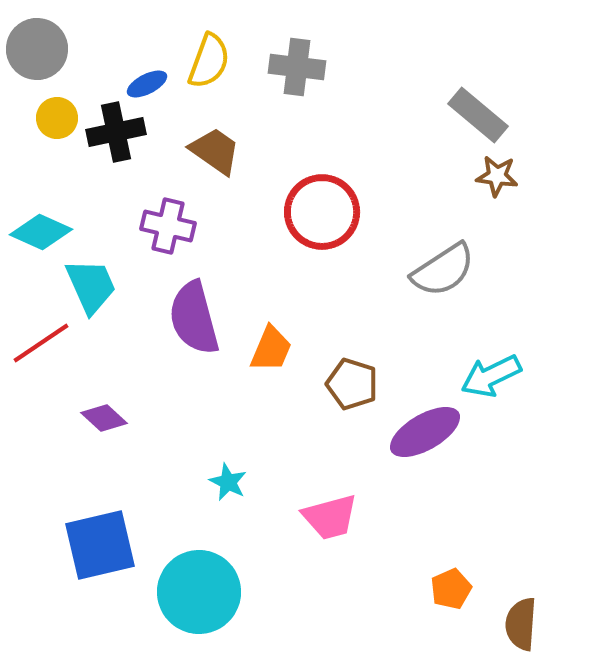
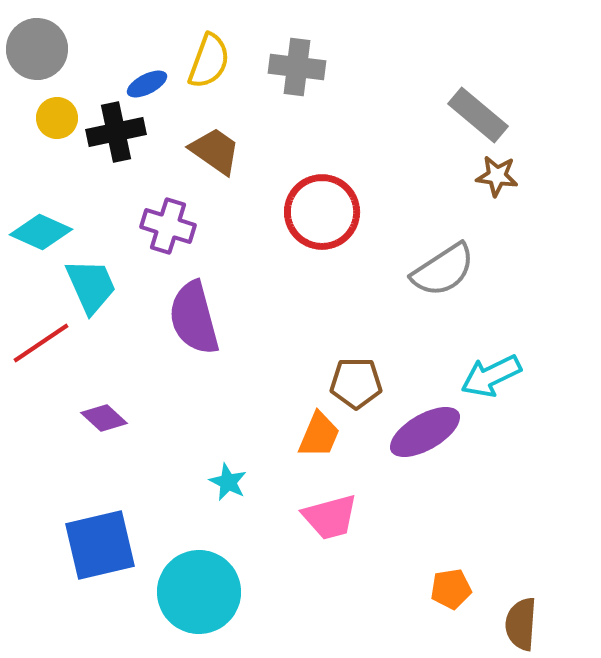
purple cross: rotated 4 degrees clockwise
orange trapezoid: moved 48 px right, 86 px down
brown pentagon: moved 4 px right, 1 px up; rotated 18 degrees counterclockwise
orange pentagon: rotated 15 degrees clockwise
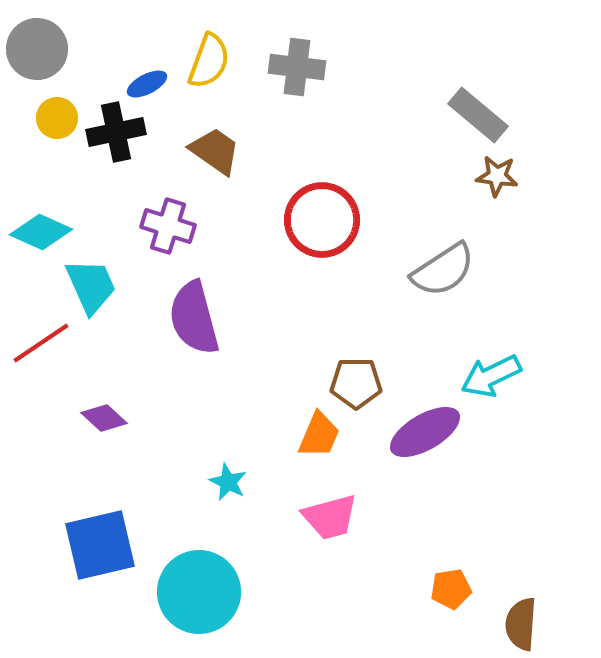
red circle: moved 8 px down
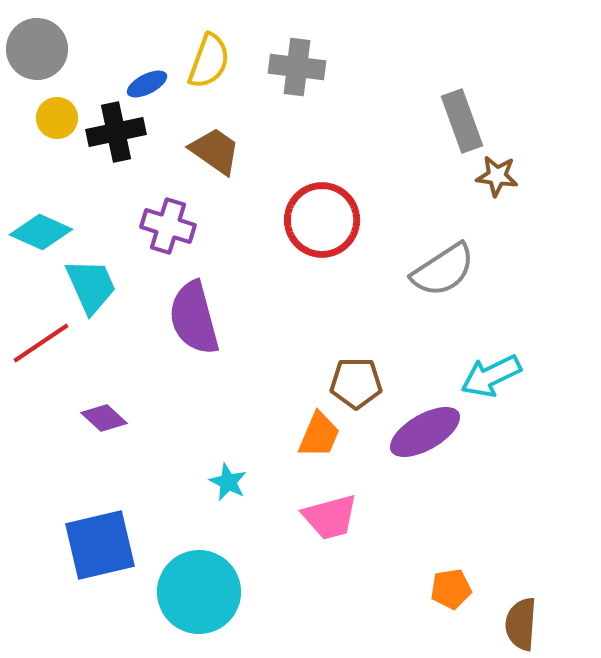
gray rectangle: moved 16 px left, 6 px down; rotated 30 degrees clockwise
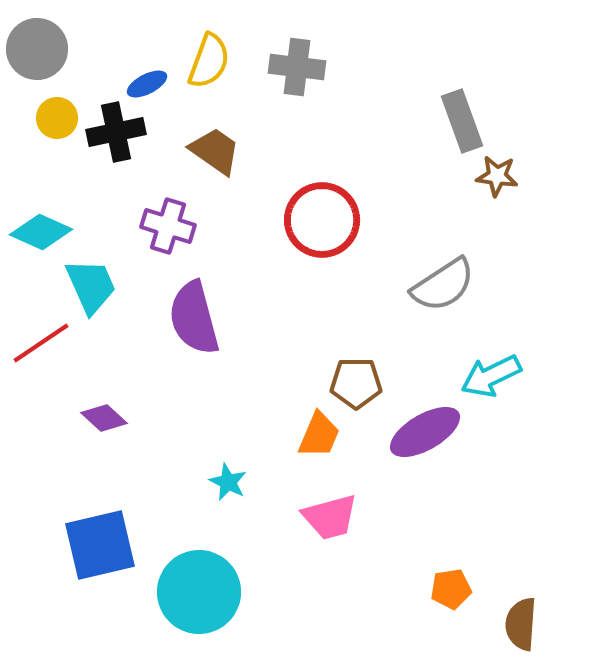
gray semicircle: moved 15 px down
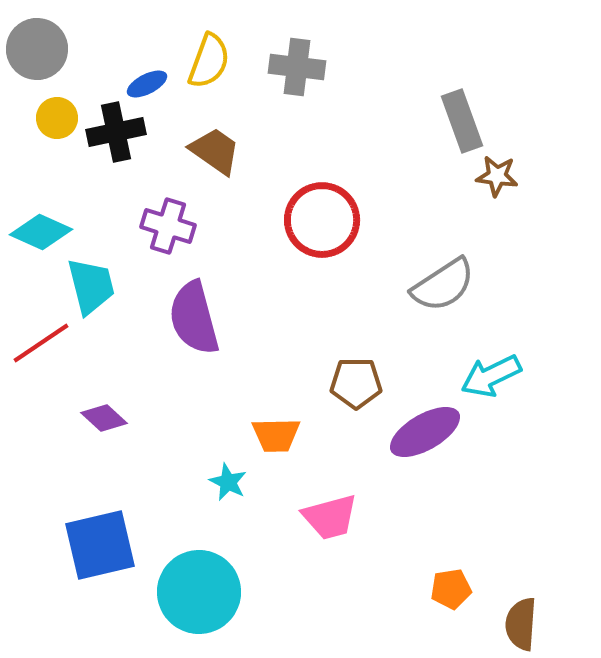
cyan trapezoid: rotated 10 degrees clockwise
orange trapezoid: moved 43 px left; rotated 66 degrees clockwise
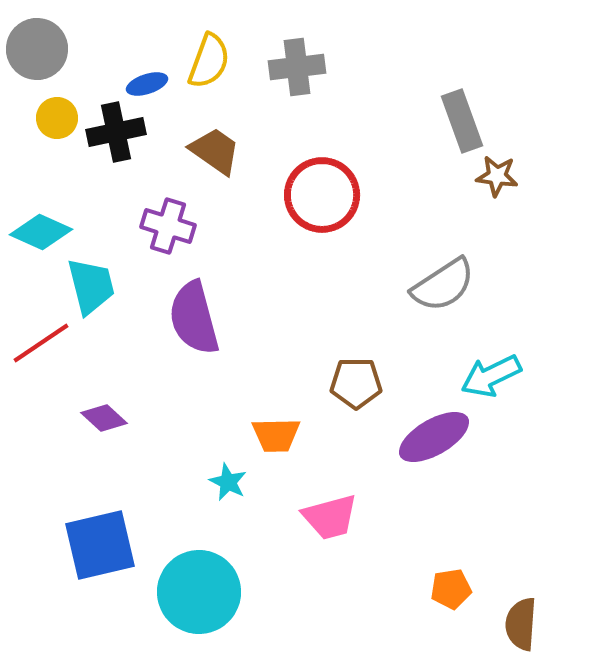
gray cross: rotated 14 degrees counterclockwise
blue ellipse: rotated 9 degrees clockwise
red circle: moved 25 px up
purple ellipse: moved 9 px right, 5 px down
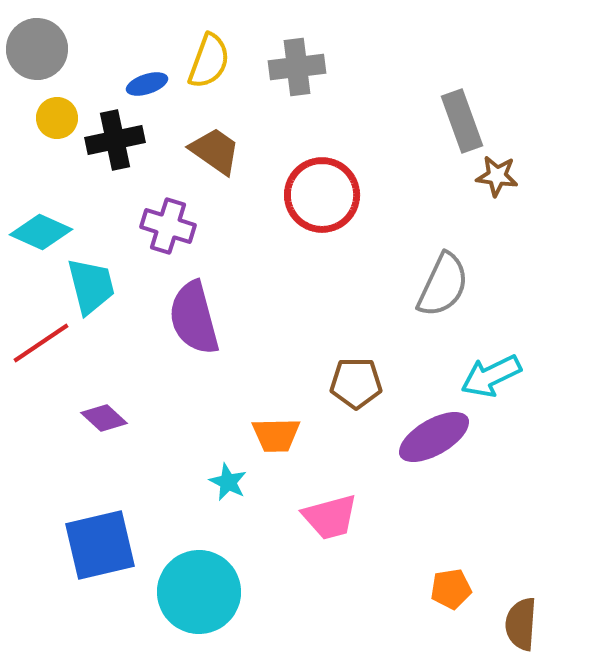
black cross: moved 1 px left, 8 px down
gray semicircle: rotated 32 degrees counterclockwise
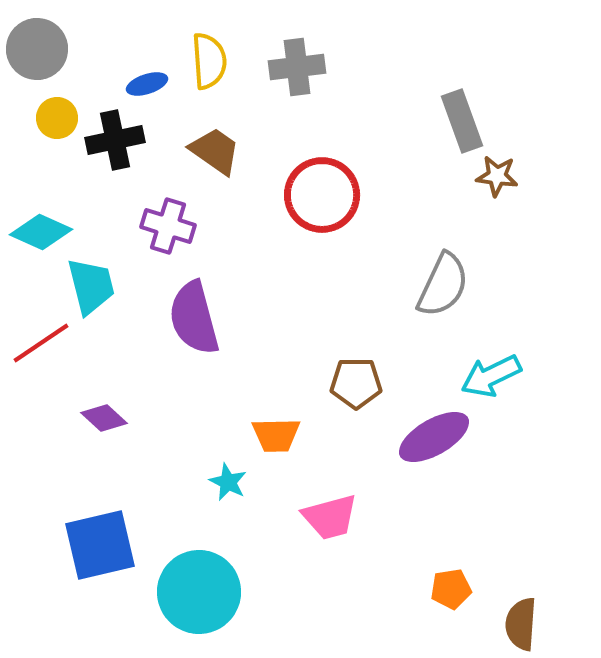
yellow semicircle: rotated 24 degrees counterclockwise
